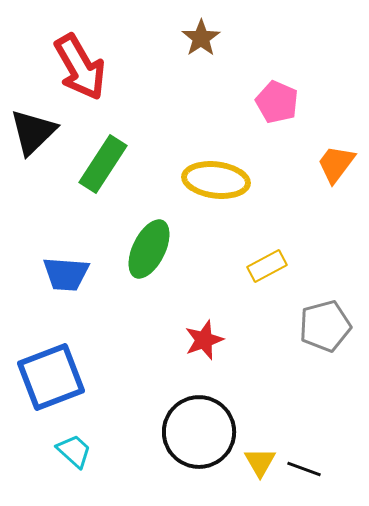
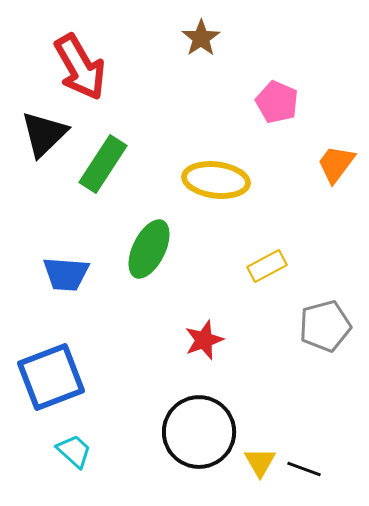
black triangle: moved 11 px right, 2 px down
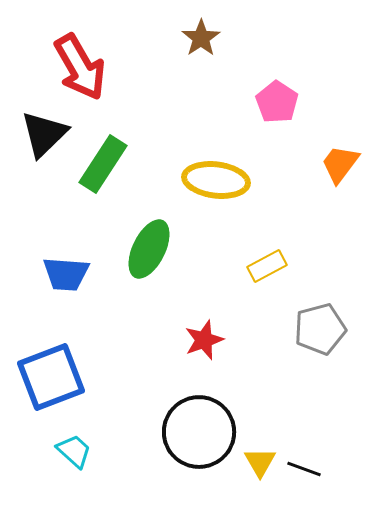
pink pentagon: rotated 9 degrees clockwise
orange trapezoid: moved 4 px right
gray pentagon: moved 5 px left, 3 px down
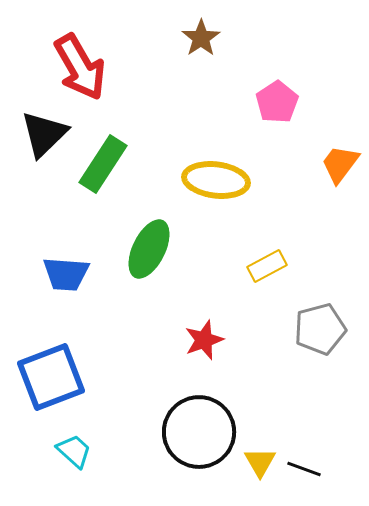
pink pentagon: rotated 6 degrees clockwise
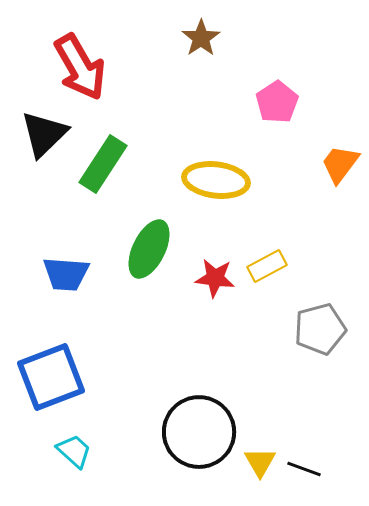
red star: moved 11 px right, 62 px up; rotated 27 degrees clockwise
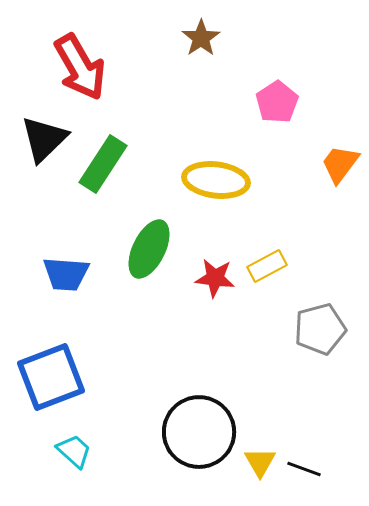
black triangle: moved 5 px down
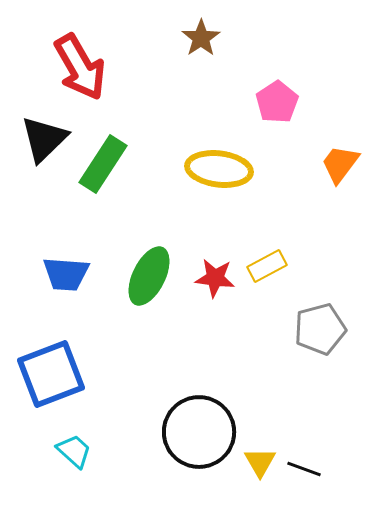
yellow ellipse: moved 3 px right, 11 px up
green ellipse: moved 27 px down
blue square: moved 3 px up
